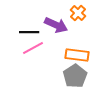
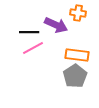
orange cross: rotated 35 degrees counterclockwise
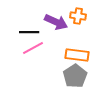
orange cross: moved 3 px down
purple arrow: moved 3 px up
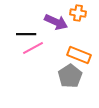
orange cross: moved 3 px up
black line: moved 3 px left, 2 px down
orange rectangle: moved 2 px right; rotated 15 degrees clockwise
gray pentagon: moved 5 px left
